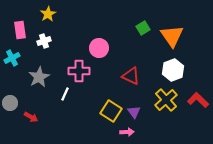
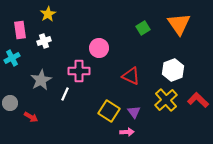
orange triangle: moved 7 px right, 12 px up
gray star: moved 2 px right, 3 px down
yellow square: moved 2 px left
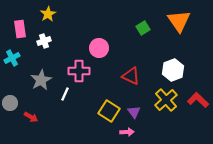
orange triangle: moved 3 px up
pink rectangle: moved 1 px up
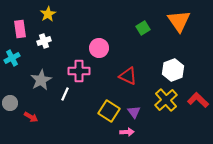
red triangle: moved 3 px left
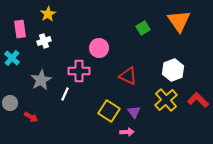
cyan cross: rotated 21 degrees counterclockwise
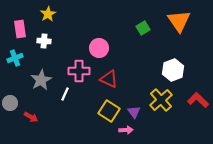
white cross: rotated 24 degrees clockwise
cyan cross: moved 3 px right; rotated 28 degrees clockwise
red triangle: moved 19 px left, 3 px down
yellow cross: moved 5 px left
pink arrow: moved 1 px left, 2 px up
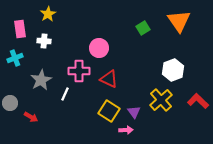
red L-shape: moved 1 px down
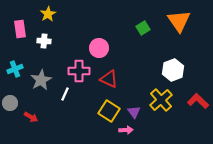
cyan cross: moved 11 px down
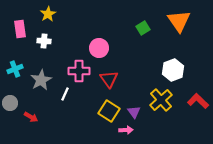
red triangle: rotated 30 degrees clockwise
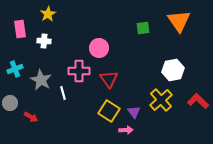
green square: rotated 24 degrees clockwise
white hexagon: rotated 10 degrees clockwise
gray star: rotated 15 degrees counterclockwise
white line: moved 2 px left, 1 px up; rotated 40 degrees counterclockwise
